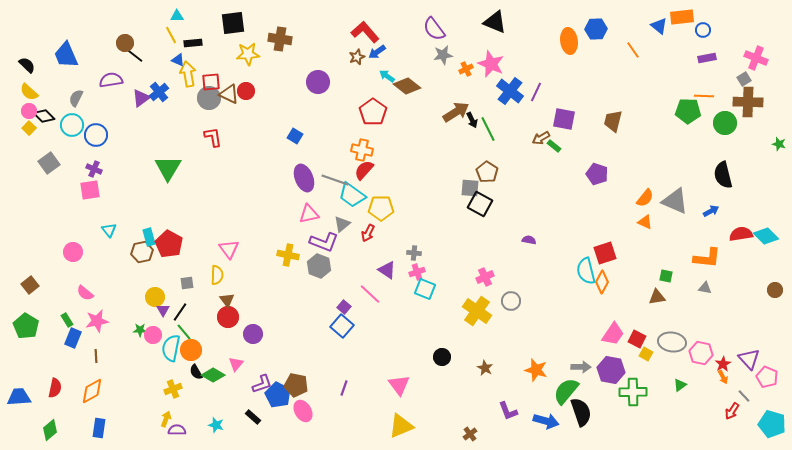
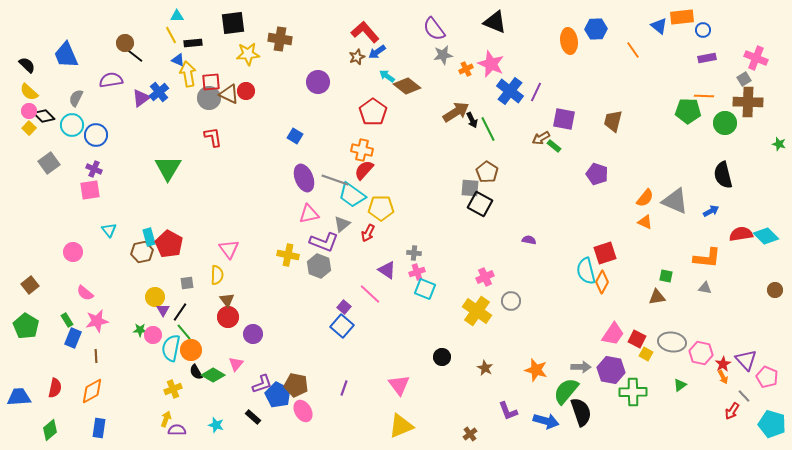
purple triangle at (749, 359): moved 3 px left, 1 px down
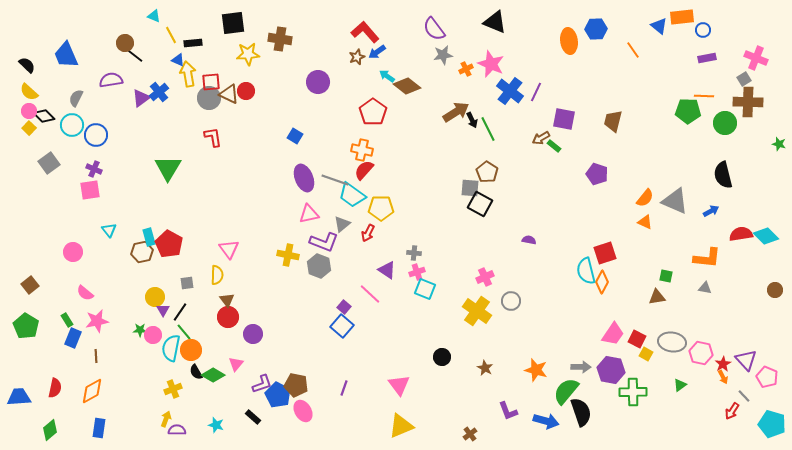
cyan triangle at (177, 16): moved 23 px left; rotated 24 degrees clockwise
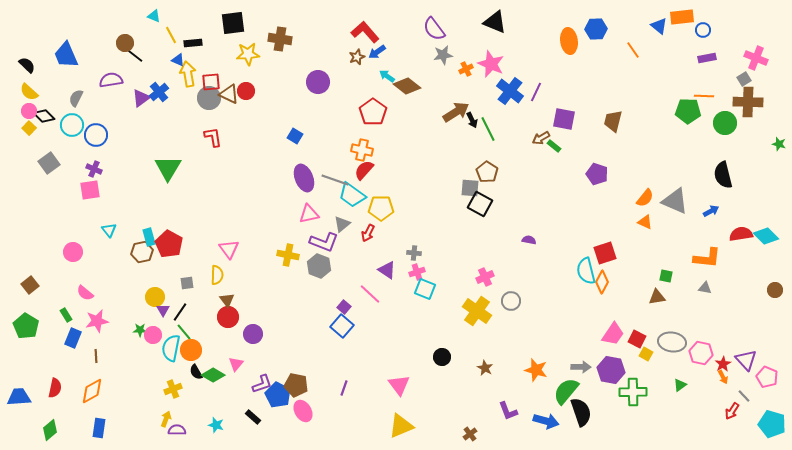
green rectangle at (67, 320): moved 1 px left, 5 px up
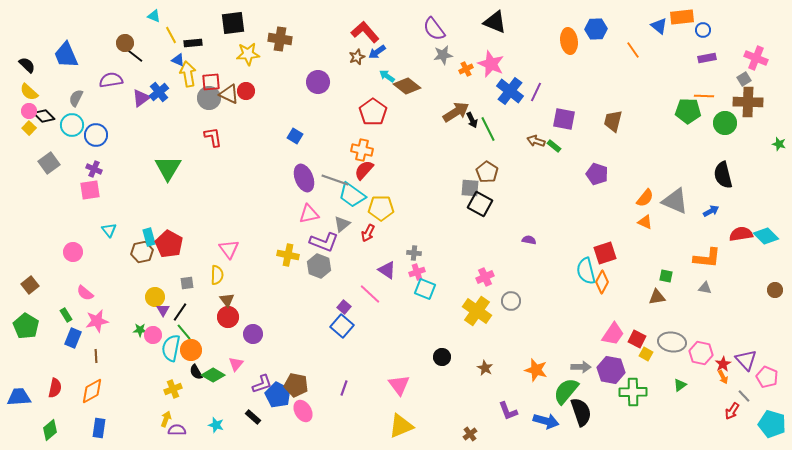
brown arrow at (541, 138): moved 5 px left, 3 px down; rotated 48 degrees clockwise
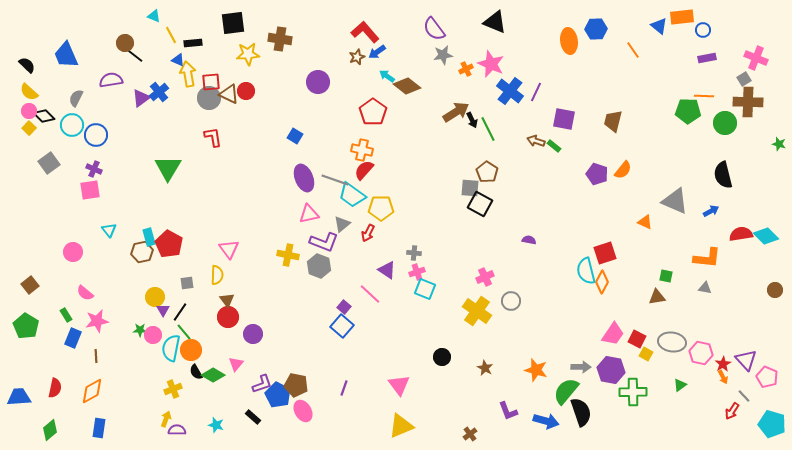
orange semicircle at (645, 198): moved 22 px left, 28 px up
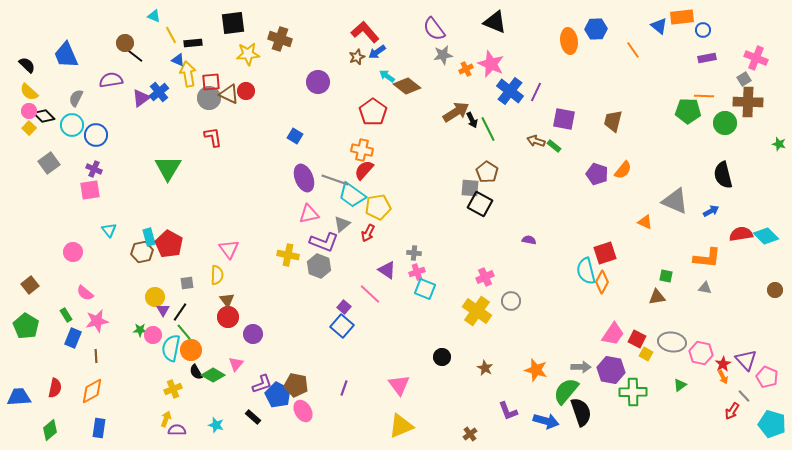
brown cross at (280, 39): rotated 10 degrees clockwise
yellow pentagon at (381, 208): moved 3 px left, 1 px up; rotated 10 degrees counterclockwise
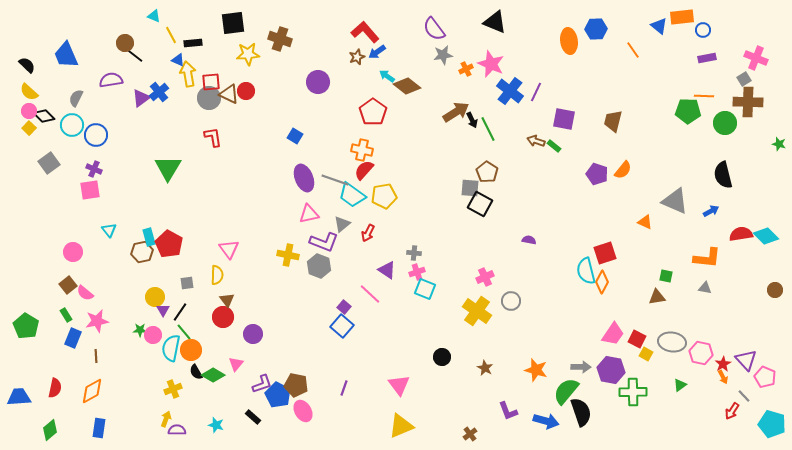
yellow pentagon at (378, 207): moved 6 px right, 11 px up
brown square at (30, 285): moved 38 px right
red circle at (228, 317): moved 5 px left
pink pentagon at (767, 377): moved 2 px left
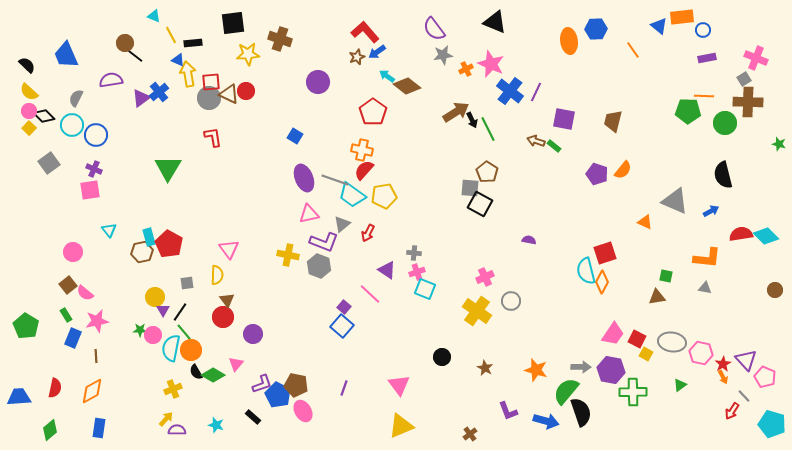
yellow arrow at (166, 419): rotated 21 degrees clockwise
